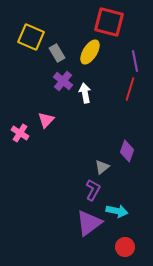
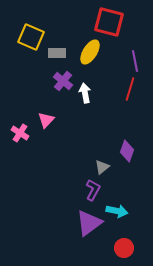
gray rectangle: rotated 60 degrees counterclockwise
red circle: moved 1 px left, 1 px down
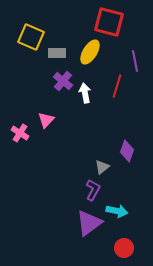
red line: moved 13 px left, 3 px up
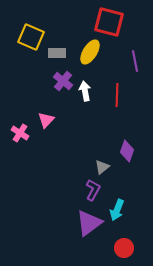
red line: moved 9 px down; rotated 15 degrees counterclockwise
white arrow: moved 2 px up
cyan arrow: moved 1 px up; rotated 100 degrees clockwise
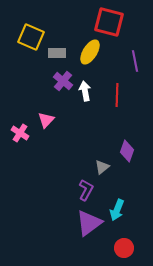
purple L-shape: moved 7 px left
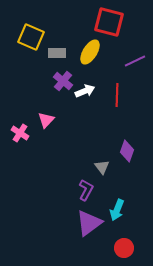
purple line: rotated 75 degrees clockwise
white arrow: rotated 78 degrees clockwise
gray triangle: rotated 28 degrees counterclockwise
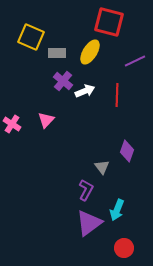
pink cross: moved 8 px left, 9 px up
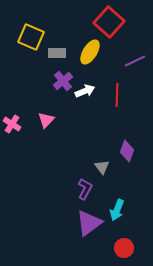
red square: rotated 28 degrees clockwise
purple cross: rotated 12 degrees clockwise
purple L-shape: moved 1 px left, 1 px up
